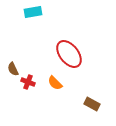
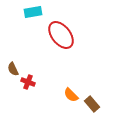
red ellipse: moved 8 px left, 19 px up
orange semicircle: moved 16 px right, 12 px down
brown rectangle: rotated 21 degrees clockwise
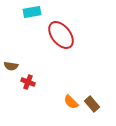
cyan rectangle: moved 1 px left
brown semicircle: moved 2 px left, 3 px up; rotated 56 degrees counterclockwise
orange semicircle: moved 7 px down
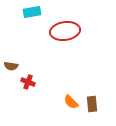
red ellipse: moved 4 px right, 4 px up; rotated 60 degrees counterclockwise
brown rectangle: rotated 35 degrees clockwise
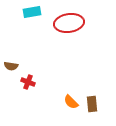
red ellipse: moved 4 px right, 8 px up
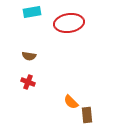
brown semicircle: moved 18 px right, 10 px up
brown rectangle: moved 5 px left, 11 px down
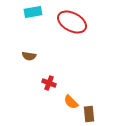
cyan rectangle: moved 1 px right
red ellipse: moved 3 px right, 1 px up; rotated 36 degrees clockwise
red cross: moved 21 px right, 1 px down
brown rectangle: moved 2 px right, 1 px up
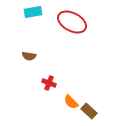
brown rectangle: moved 3 px up; rotated 42 degrees counterclockwise
